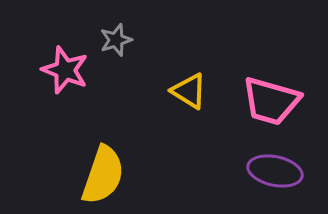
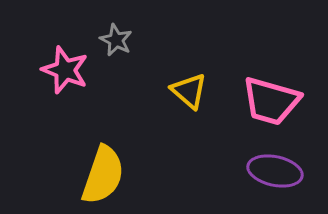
gray star: rotated 28 degrees counterclockwise
yellow triangle: rotated 9 degrees clockwise
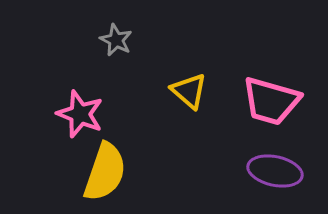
pink star: moved 15 px right, 44 px down
yellow semicircle: moved 2 px right, 3 px up
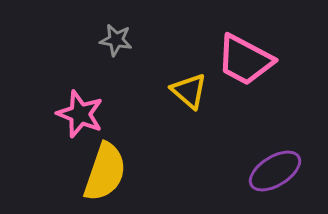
gray star: rotated 16 degrees counterclockwise
pink trapezoid: moved 26 px left, 41 px up; rotated 12 degrees clockwise
purple ellipse: rotated 44 degrees counterclockwise
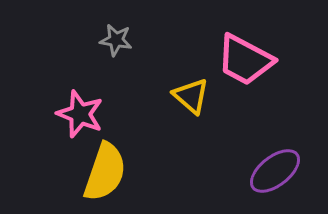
yellow triangle: moved 2 px right, 5 px down
purple ellipse: rotated 6 degrees counterclockwise
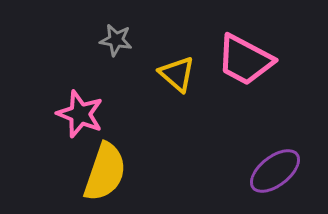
yellow triangle: moved 14 px left, 22 px up
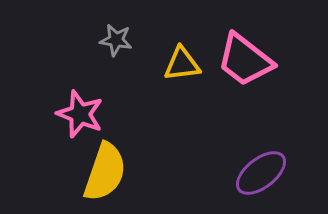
pink trapezoid: rotated 10 degrees clockwise
yellow triangle: moved 5 px right, 10 px up; rotated 48 degrees counterclockwise
purple ellipse: moved 14 px left, 2 px down
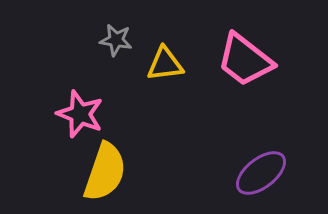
yellow triangle: moved 17 px left
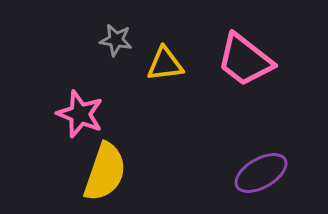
purple ellipse: rotated 8 degrees clockwise
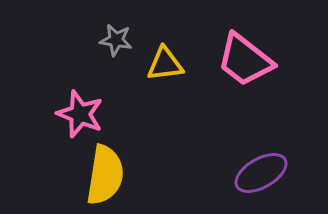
yellow semicircle: moved 3 px down; rotated 10 degrees counterclockwise
